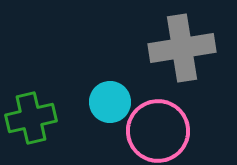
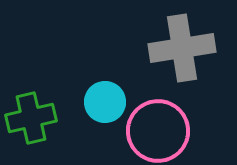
cyan circle: moved 5 px left
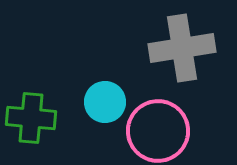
green cross: rotated 18 degrees clockwise
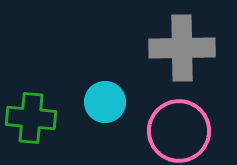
gray cross: rotated 8 degrees clockwise
pink circle: moved 21 px right
